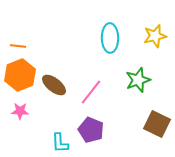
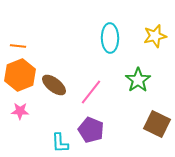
green star: rotated 15 degrees counterclockwise
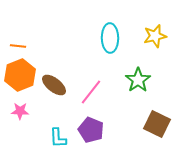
cyan L-shape: moved 2 px left, 5 px up
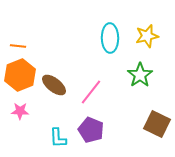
yellow star: moved 8 px left
green star: moved 2 px right, 5 px up
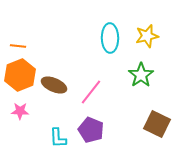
green star: moved 1 px right
brown ellipse: rotated 15 degrees counterclockwise
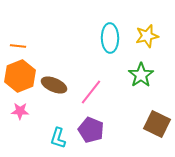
orange hexagon: moved 1 px down
cyan L-shape: rotated 20 degrees clockwise
